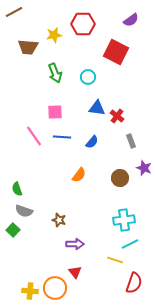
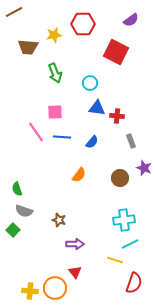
cyan circle: moved 2 px right, 6 px down
red cross: rotated 32 degrees counterclockwise
pink line: moved 2 px right, 4 px up
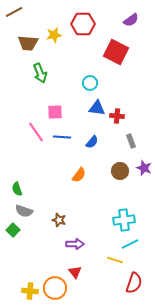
brown trapezoid: moved 4 px up
green arrow: moved 15 px left
brown circle: moved 7 px up
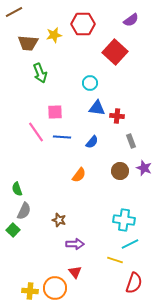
red square: moved 1 px left; rotated 15 degrees clockwise
gray semicircle: rotated 84 degrees counterclockwise
cyan cross: rotated 15 degrees clockwise
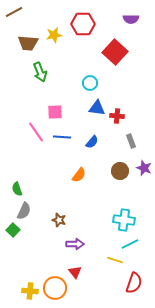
purple semicircle: moved 1 px up; rotated 35 degrees clockwise
green arrow: moved 1 px up
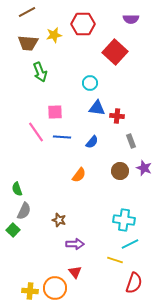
brown line: moved 13 px right
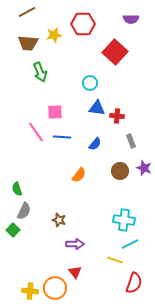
blue semicircle: moved 3 px right, 2 px down
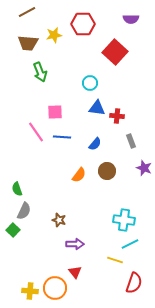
brown circle: moved 13 px left
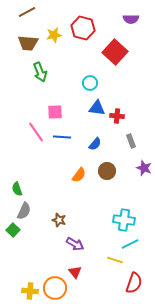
red hexagon: moved 4 px down; rotated 15 degrees clockwise
purple arrow: rotated 30 degrees clockwise
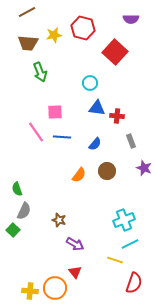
cyan cross: rotated 30 degrees counterclockwise
